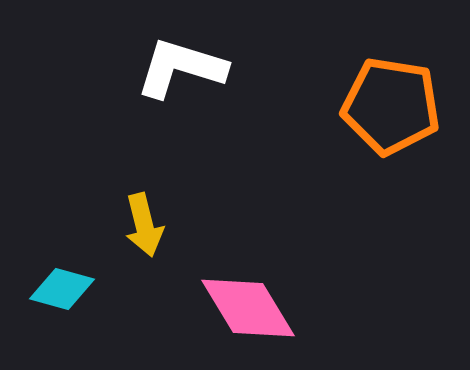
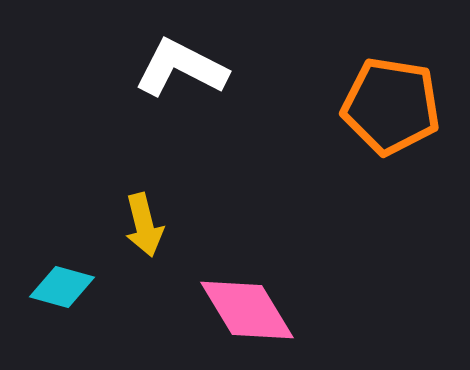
white L-shape: rotated 10 degrees clockwise
cyan diamond: moved 2 px up
pink diamond: moved 1 px left, 2 px down
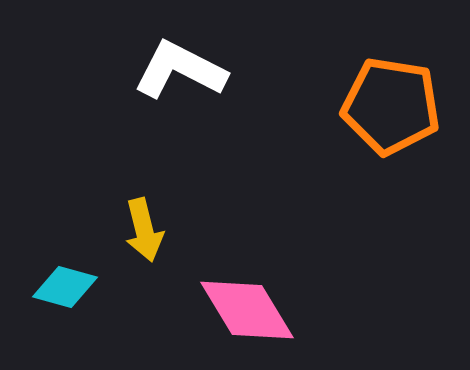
white L-shape: moved 1 px left, 2 px down
yellow arrow: moved 5 px down
cyan diamond: moved 3 px right
